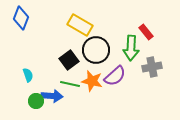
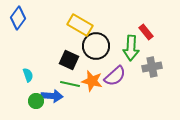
blue diamond: moved 3 px left; rotated 15 degrees clockwise
black circle: moved 4 px up
black square: rotated 30 degrees counterclockwise
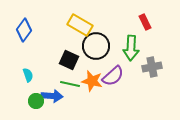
blue diamond: moved 6 px right, 12 px down
red rectangle: moved 1 px left, 10 px up; rotated 14 degrees clockwise
purple semicircle: moved 2 px left
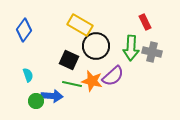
gray cross: moved 15 px up; rotated 24 degrees clockwise
green line: moved 2 px right
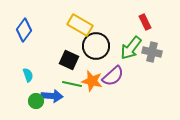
green arrow: rotated 35 degrees clockwise
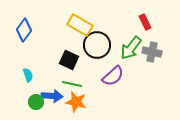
black circle: moved 1 px right, 1 px up
orange star: moved 16 px left, 21 px down
green circle: moved 1 px down
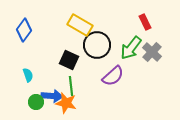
gray cross: rotated 30 degrees clockwise
green line: moved 1 px left, 2 px down; rotated 72 degrees clockwise
orange star: moved 10 px left, 1 px down
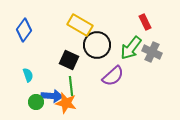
gray cross: rotated 18 degrees counterclockwise
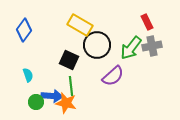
red rectangle: moved 2 px right
gray cross: moved 6 px up; rotated 36 degrees counterclockwise
